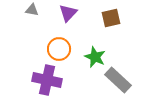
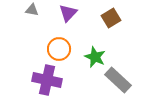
brown square: rotated 18 degrees counterclockwise
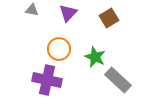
brown square: moved 2 px left
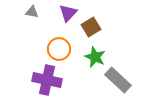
gray triangle: moved 2 px down
brown square: moved 18 px left, 9 px down
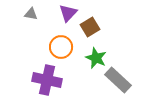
gray triangle: moved 1 px left, 2 px down
brown square: moved 1 px left
orange circle: moved 2 px right, 2 px up
green star: moved 1 px right, 1 px down
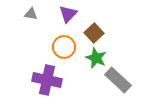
purple triangle: moved 1 px down
brown square: moved 4 px right, 6 px down; rotated 12 degrees counterclockwise
orange circle: moved 3 px right
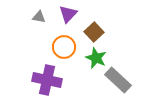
gray triangle: moved 8 px right, 3 px down
brown square: moved 1 px up
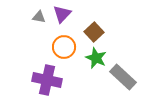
purple triangle: moved 6 px left
gray rectangle: moved 5 px right, 3 px up
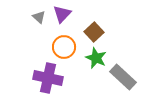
gray triangle: rotated 32 degrees clockwise
purple cross: moved 1 px right, 2 px up
